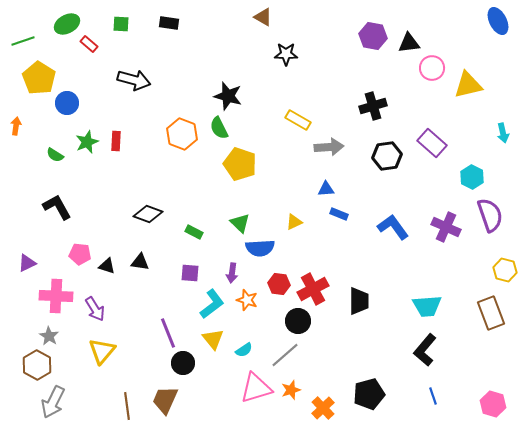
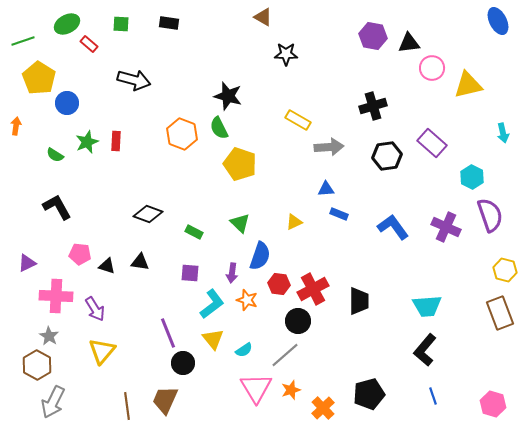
blue semicircle at (260, 248): moved 8 px down; rotated 68 degrees counterclockwise
brown rectangle at (491, 313): moved 9 px right
pink triangle at (256, 388): rotated 44 degrees counterclockwise
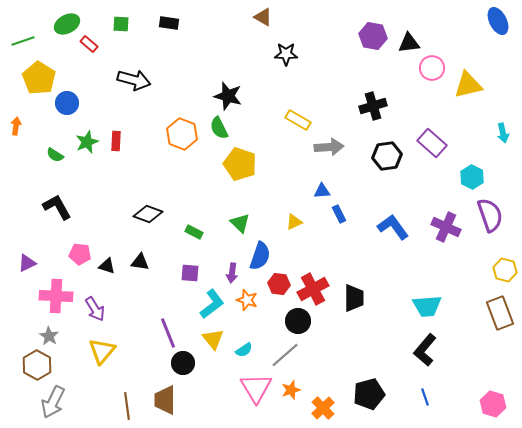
blue triangle at (326, 189): moved 4 px left, 2 px down
blue rectangle at (339, 214): rotated 42 degrees clockwise
black trapezoid at (359, 301): moved 5 px left, 3 px up
blue line at (433, 396): moved 8 px left, 1 px down
brown trapezoid at (165, 400): rotated 24 degrees counterclockwise
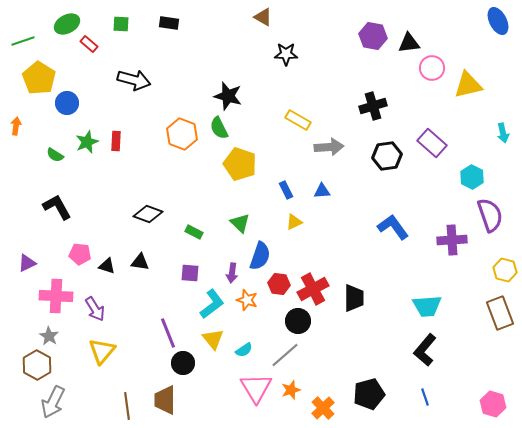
blue rectangle at (339, 214): moved 53 px left, 24 px up
purple cross at (446, 227): moved 6 px right, 13 px down; rotated 28 degrees counterclockwise
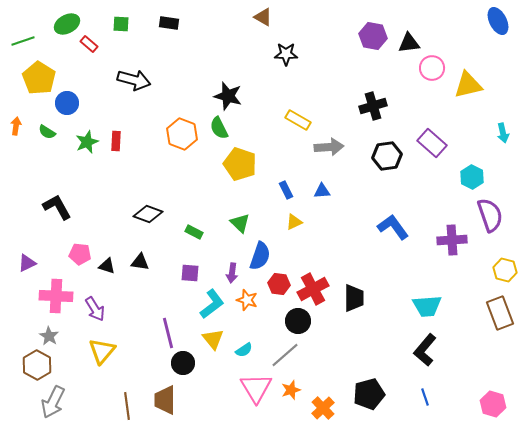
green semicircle at (55, 155): moved 8 px left, 23 px up
purple line at (168, 333): rotated 8 degrees clockwise
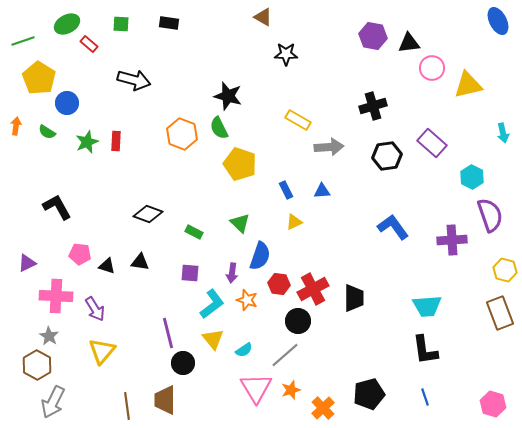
black L-shape at (425, 350): rotated 48 degrees counterclockwise
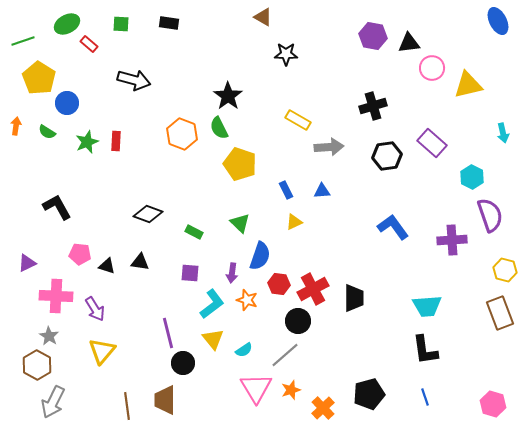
black star at (228, 96): rotated 20 degrees clockwise
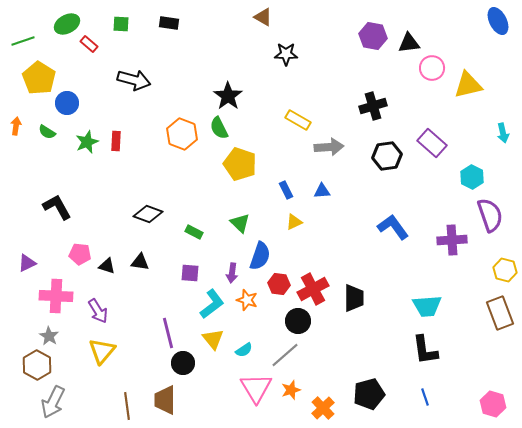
purple arrow at (95, 309): moved 3 px right, 2 px down
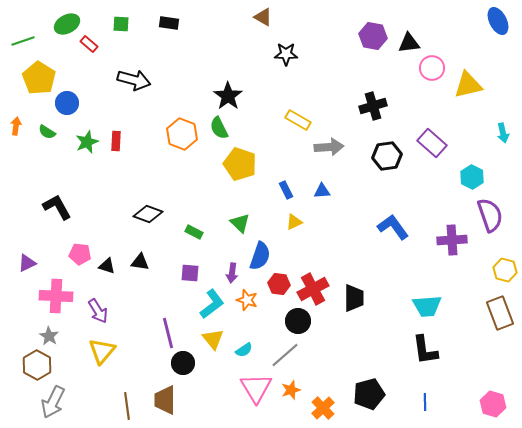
blue line at (425, 397): moved 5 px down; rotated 18 degrees clockwise
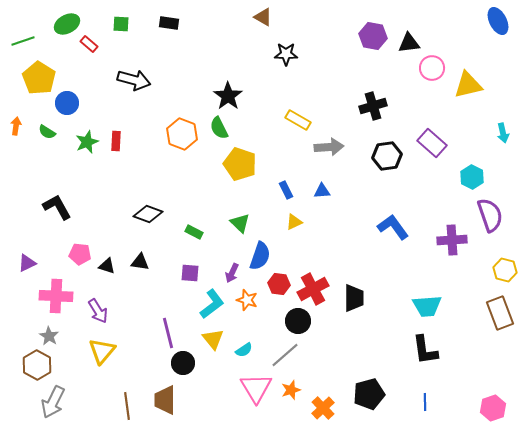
purple arrow at (232, 273): rotated 18 degrees clockwise
pink hexagon at (493, 404): moved 4 px down; rotated 25 degrees clockwise
